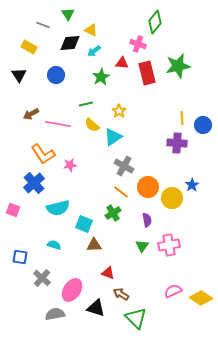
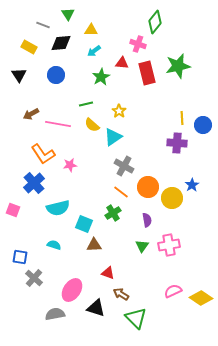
yellow triangle at (91, 30): rotated 24 degrees counterclockwise
black diamond at (70, 43): moved 9 px left
gray cross at (42, 278): moved 8 px left
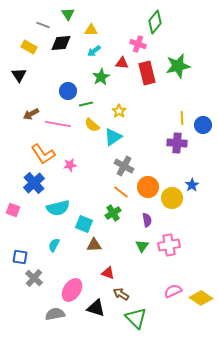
blue circle at (56, 75): moved 12 px right, 16 px down
cyan semicircle at (54, 245): rotated 80 degrees counterclockwise
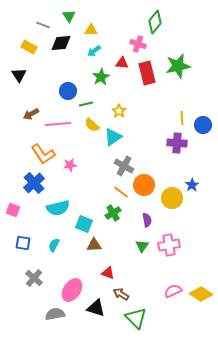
green triangle at (68, 14): moved 1 px right, 2 px down
pink line at (58, 124): rotated 15 degrees counterclockwise
orange circle at (148, 187): moved 4 px left, 2 px up
blue square at (20, 257): moved 3 px right, 14 px up
yellow diamond at (201, 298): moved 4 px up
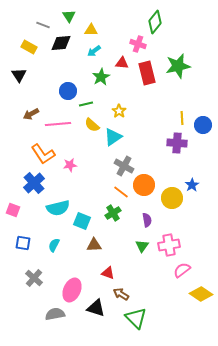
cyan square at (84, 224): moved 2 px left, 3 px up
pink ellipse at (72, 290): rotated 10 degrees counterclockwise
pink semicircle at (173, 291): moved 9 px right, 21 px up; rotated 12 degrees counterclockwise
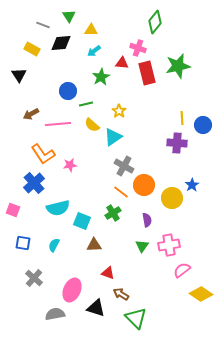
pink cross at (138, 44): moved 4 px down
yellow rectangle at (29, 47): moved 3 px right, 2 px down
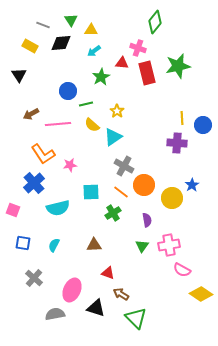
green triangle at (69, 16): moved 2 px right, 4 px down
yellow rectangle at (32, 49): moved 2 px left, 3 px up
yellow star at (119, 111): moved 2 px left
cyan square at (82, 221): moved 9 px right, 29 px up; rotated 24 degrees counterclockwise
pink semicircle at (182, 270): rotated 114 degrees counterclockwise
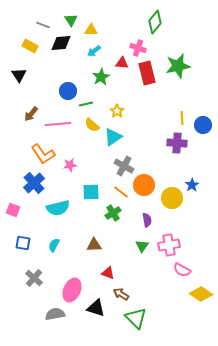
brown arrow at (31, 114): rotated 21 degrees counterclockwise
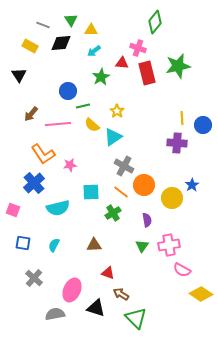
green line at (86, 104): moved 3 px left, 2 px down
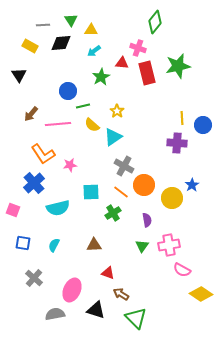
gray line at (43, 25): rotated 24 degrees counterclockwise
black triangle at (96, 308): moved 2 px down
